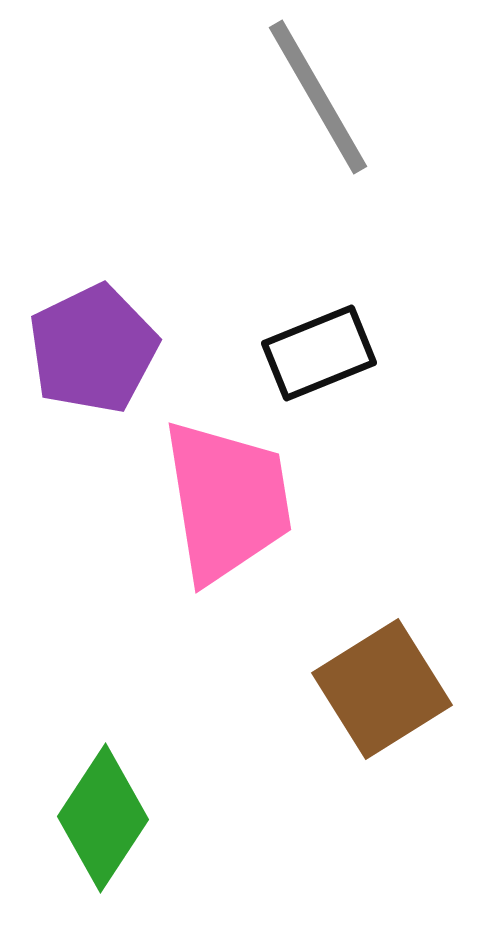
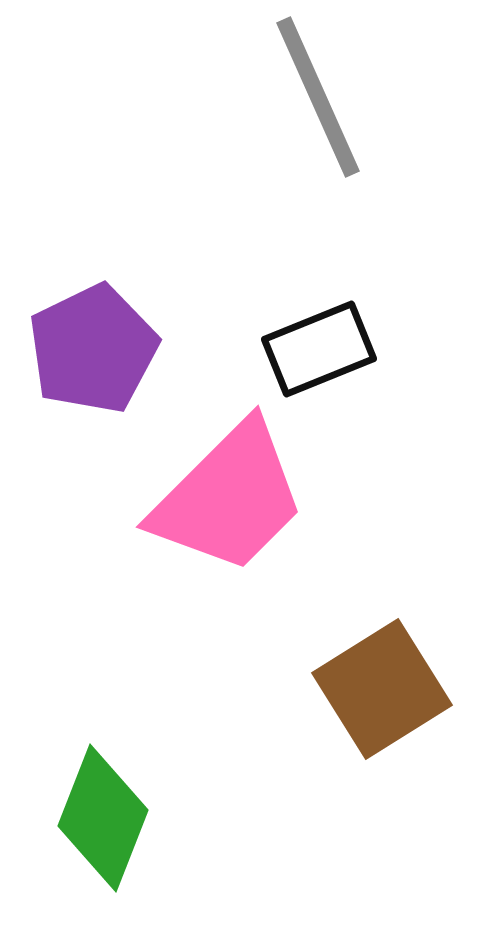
gray line: rotated 6 degrees clockwise
black rectangle: moved 4 px up
pink trapezoid: moved 2 px right, 3 px up; rotated 54 degrees clockwise
green diamond: rotated 12 degrees counterclockwise
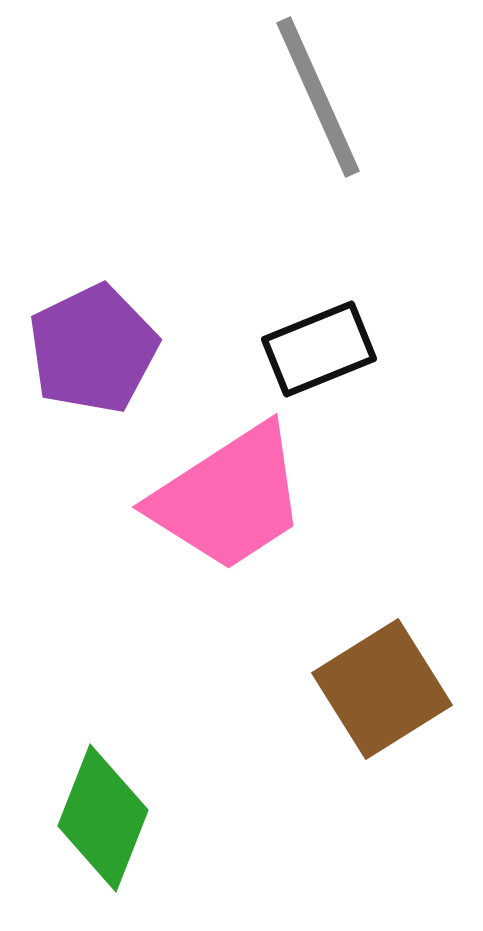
pink trapezoid: rotated 12 degrees clockwise
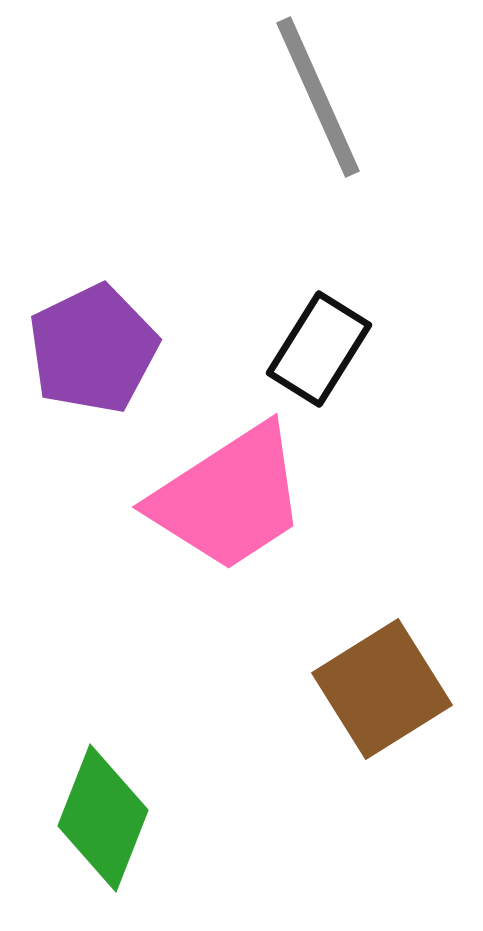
black rectangle: rotated 36 degrees counterclockwise
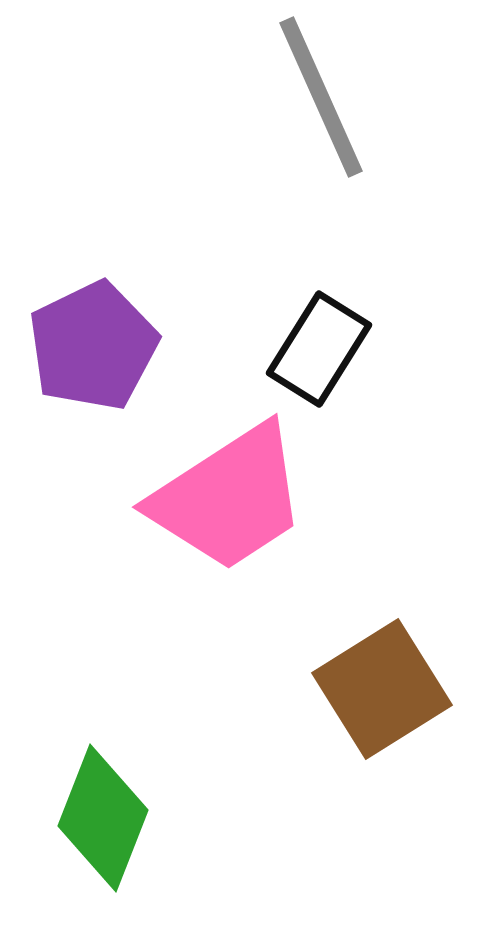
gray line: moved 3 px right
purple pentagon: moved 3 px up
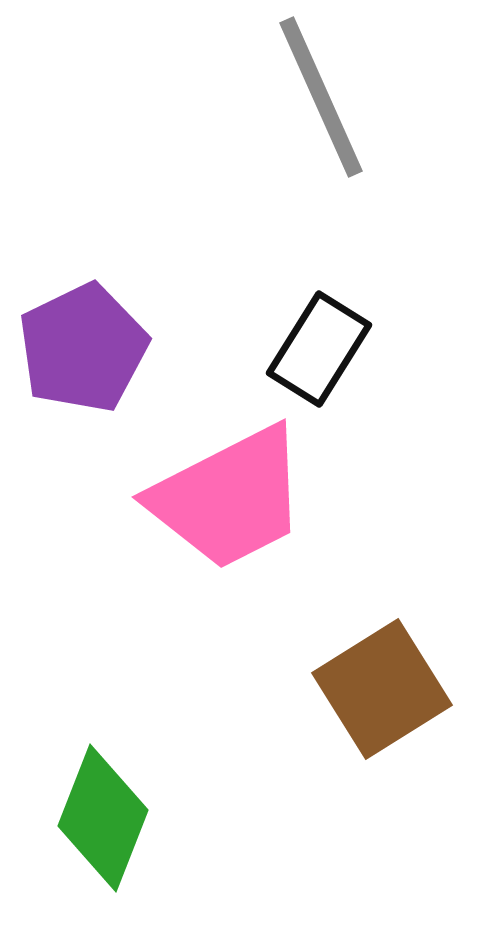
purple pentagon: moved 10 px left, 2 px down
pink trapezoid: rotated 6 degrees clockwise
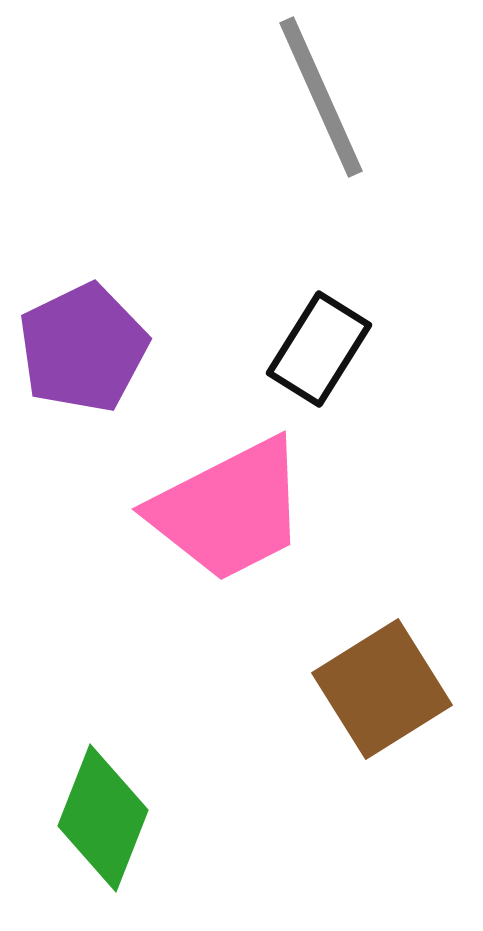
pink trapezoid: moved 12 px down
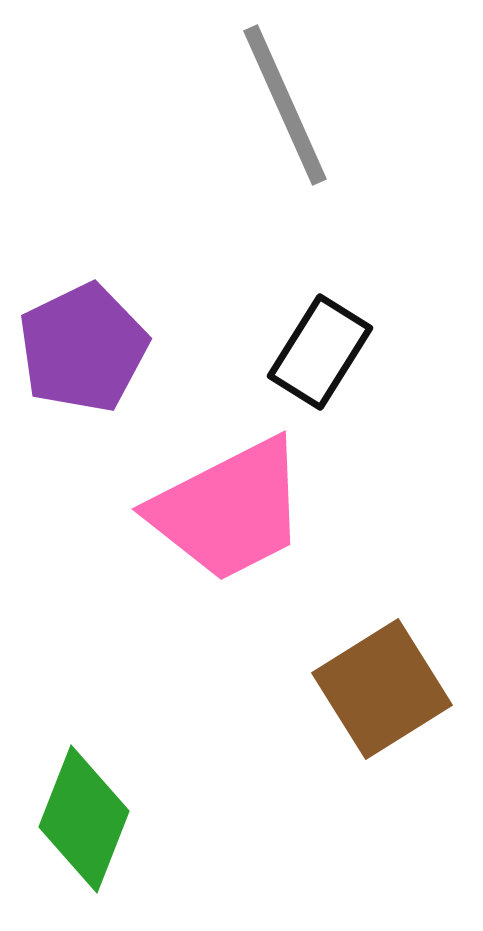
gray line: moved 36 px left, 8 px down
black rectangle: moved 1 px right, 3 px down
green diamond: moved 19 px left, 1 px down
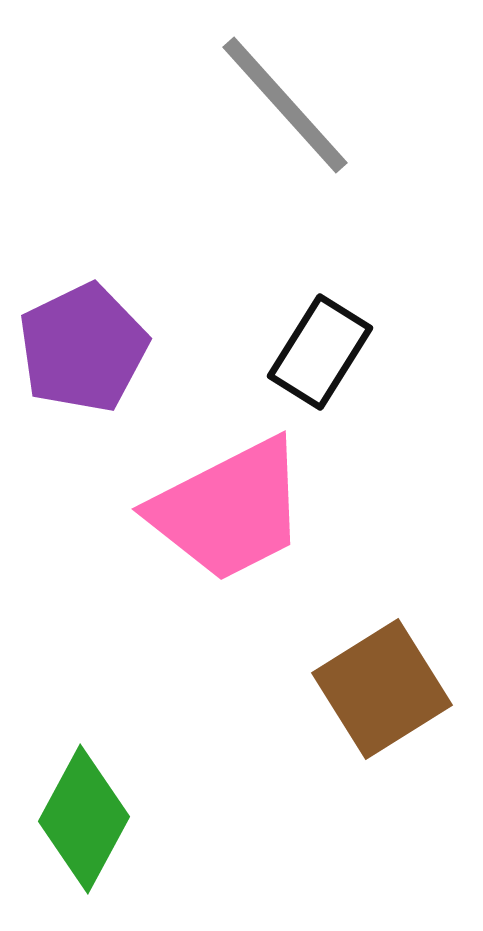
gray line: rotated 18 degrees counterclockwise
green diamond: rotated 7 degrees clockwise
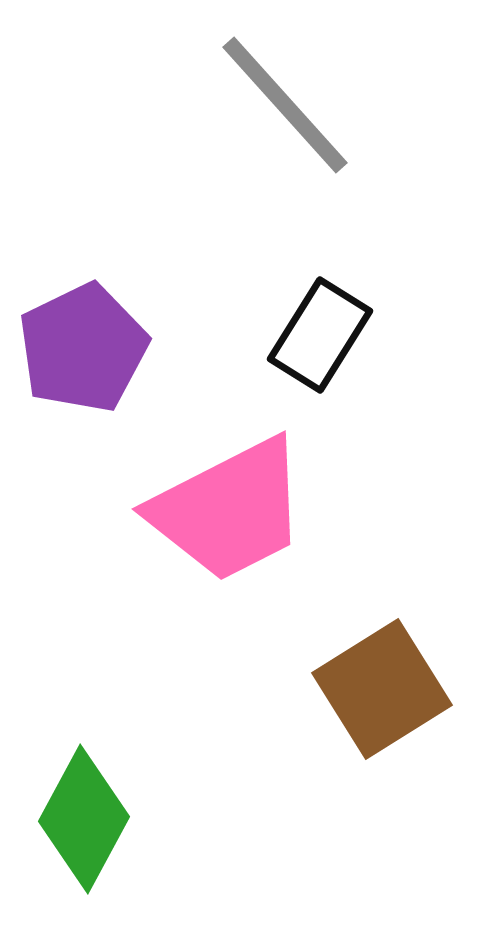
black rectangle: moved 17 px up
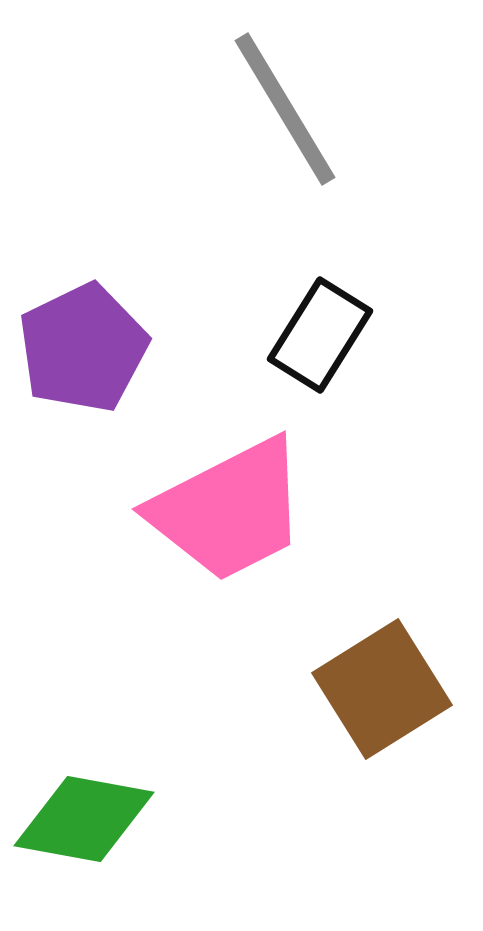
gray line: moved 4 px down; rotated 11 degrees clockwise
green diamond: rotated 72 degrees clockwise
